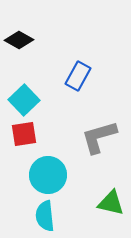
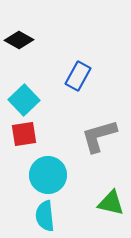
gray L-shape: moved 1 px up
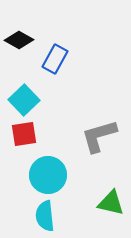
blue rectangle: moved 23 px left, 17 px up
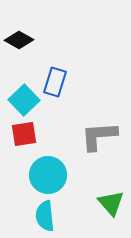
blue rectangle: moved 23 px down; rotated 12 degrees counterclockwise
gray L-shape: rotated 12 degrees clockwise
green triangle: rotated 36 degrees clockwise
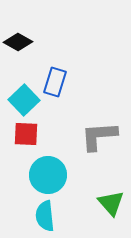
black diamond: moved 1 px left, 2 px down
red square: moved 2 px right; rotated 12 degrees clockwise
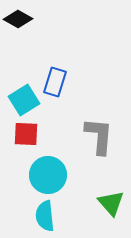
black diamond: moved 23 px up
cyan square: rotated 12 degrees clockwise
gray L-shape: rotated 99 degrees clockwise
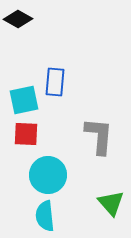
blue rectangle: rotated 12 degrees counterclockwise
cyan square: rotated 20 degrees clockwise
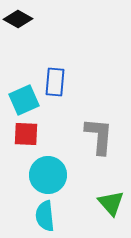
cyan square: rotated 12 degrees counterclockwise
